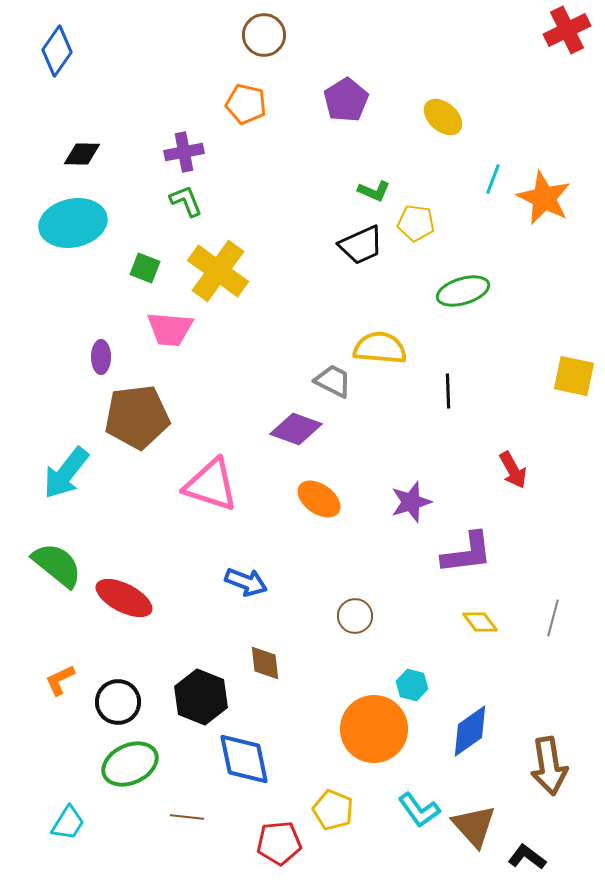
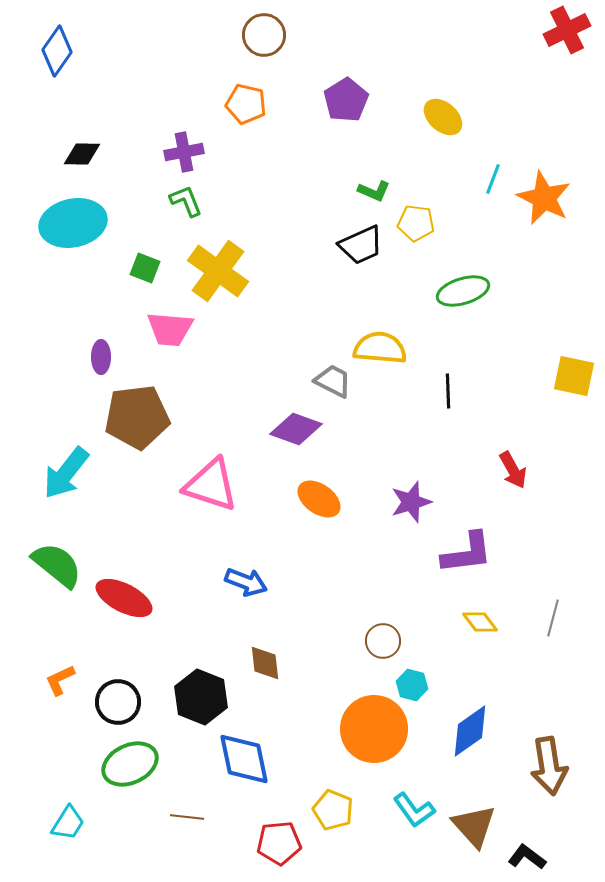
brown circle at (355, 616): moved 28 px right, 25 px down
cyan L-shape at (419, 810): moved 5 px left
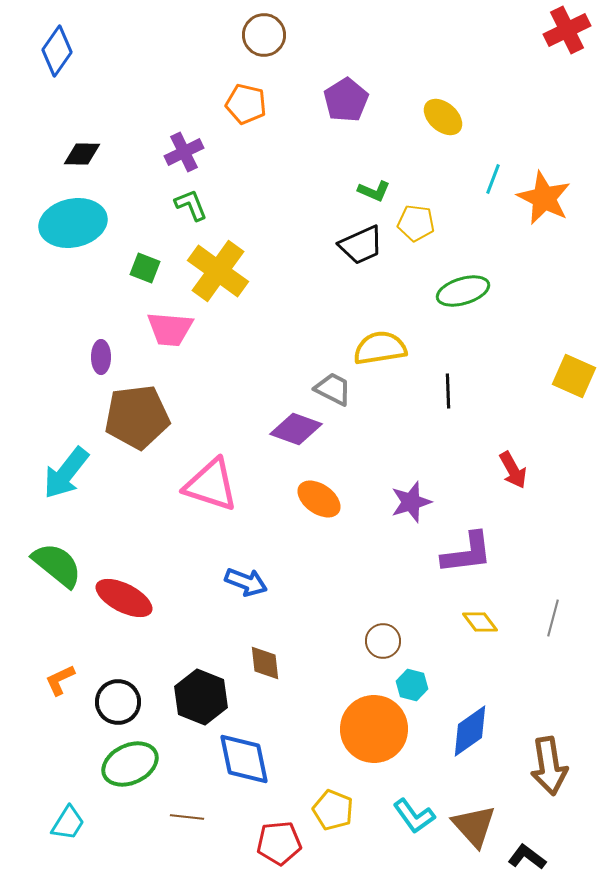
purple cross at (184, 152): rotated 15 degrees counterclockwise
green L-shape at (186, 201): moved 5 px right, 4 px down
yellow semicircle at (380, 348): rotated 14 degrees counterclockwise
yellow square at (574, 376): rotated 12 degrees clockwise
gray trapezoid at (333, 381): moved 8 px down
cyan L-shape at (414, 810): moved 6 px down
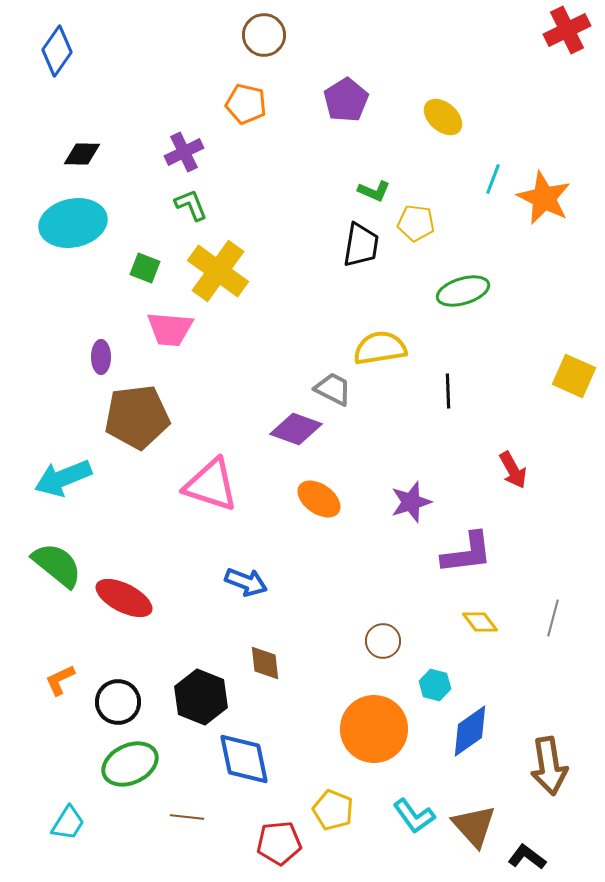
black trapezoid at (361, 245): rotated 57 degrees counterclockwise
cyan arrow at (66, 473): moved 3 px left, 5 px down; rotated 30 degrees clockwise
cyan hexagon at (412, 685): moved 23 px right
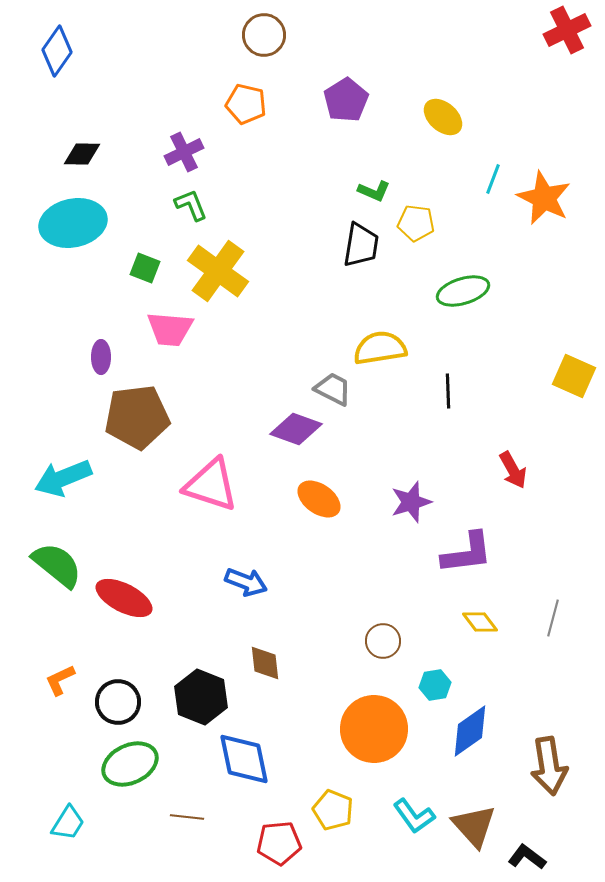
cyan hexagon at (435, 685): rotated 24 degrees counterclockwise
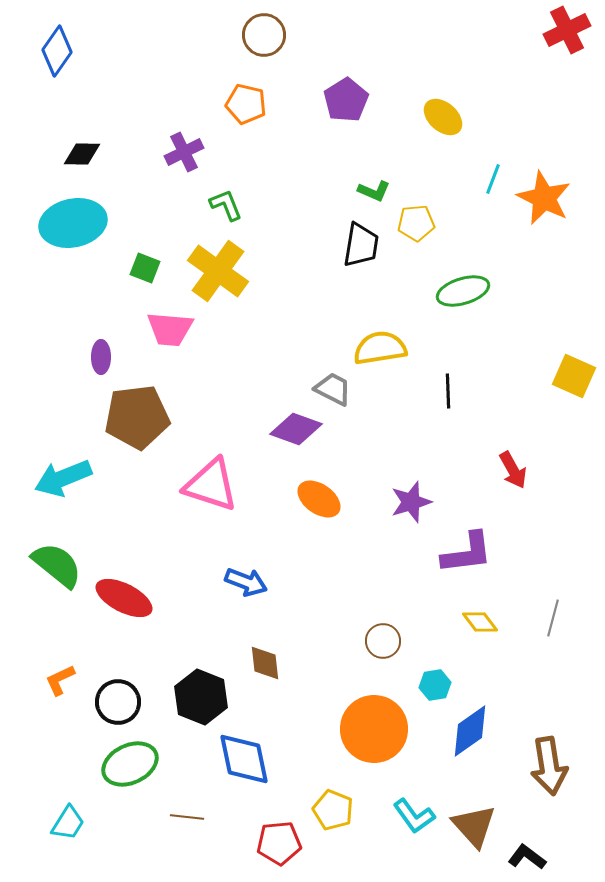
green L-shape at (191, 205): moved 35 px right
yellow pentagon at (416, 223): rotated 12 degrees counterclockwise
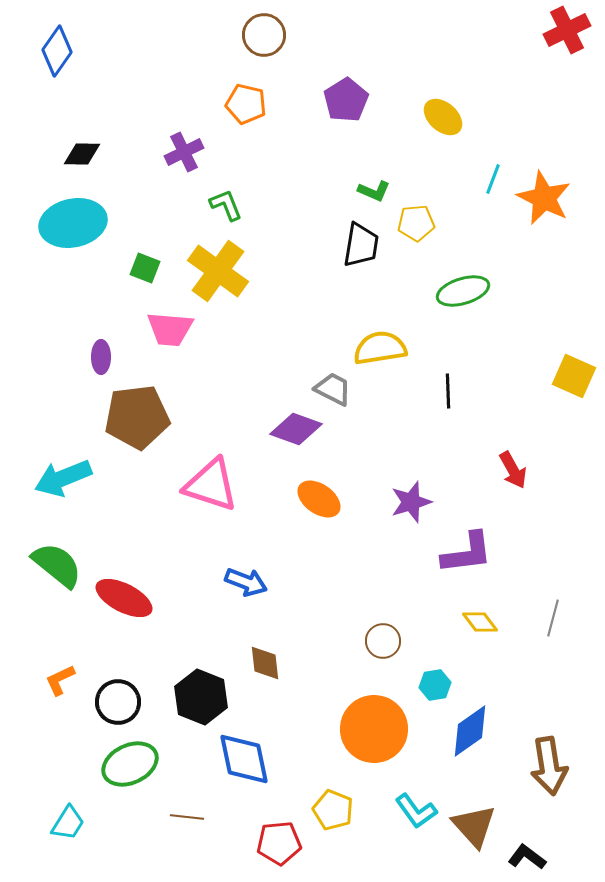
cyan L-shape at (414, 816): moved 2 px right, 5 px up
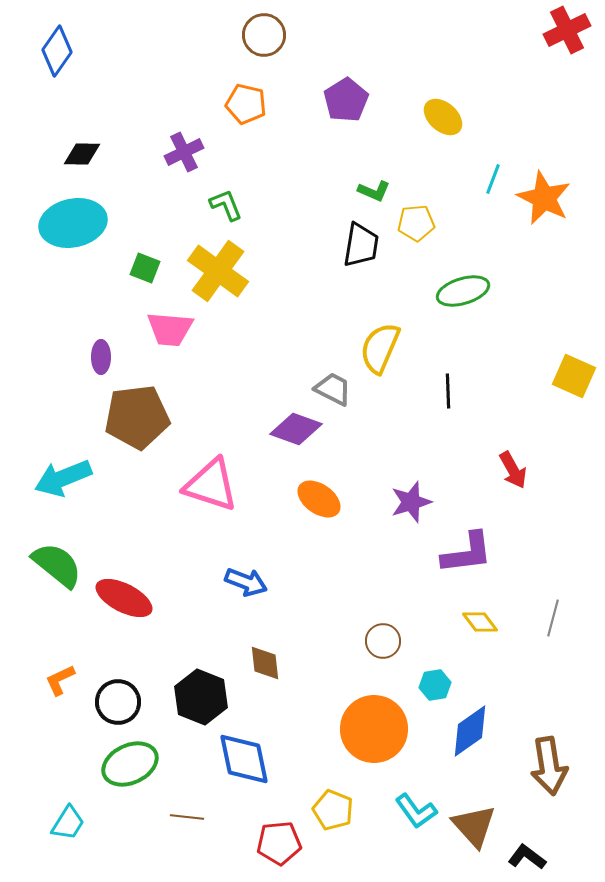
yellow semicircle at (380, 348): rotated 58 degrees counterclockwise
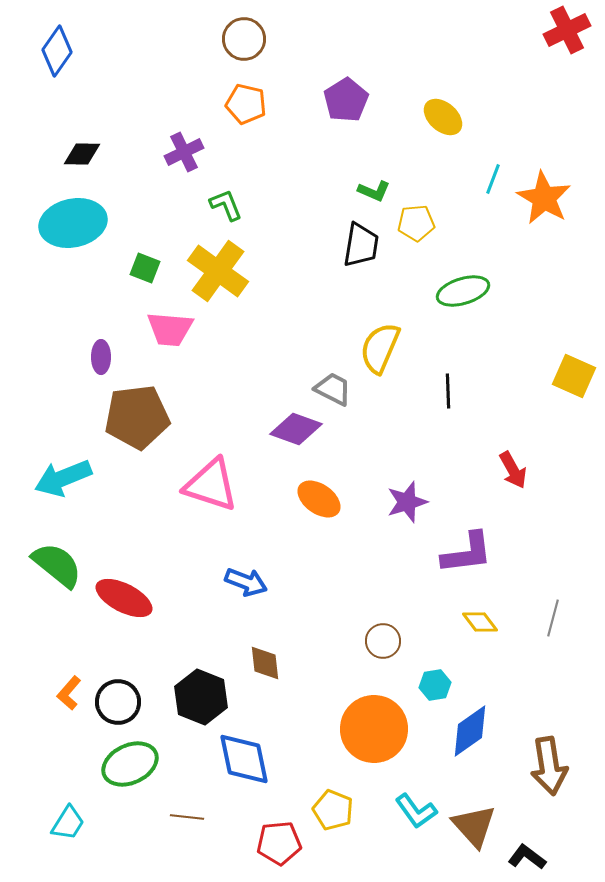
brown circle at (264, 35): moved 20 px left, 4 px down
orange star at (544, 198): rotated 4 degrees clockwise
purple star at (411, 502): moved 4 px left
orange L-shape at (60, 680): moved 9 px right, 13 px down; rotated 24 degrees counterclockwise
